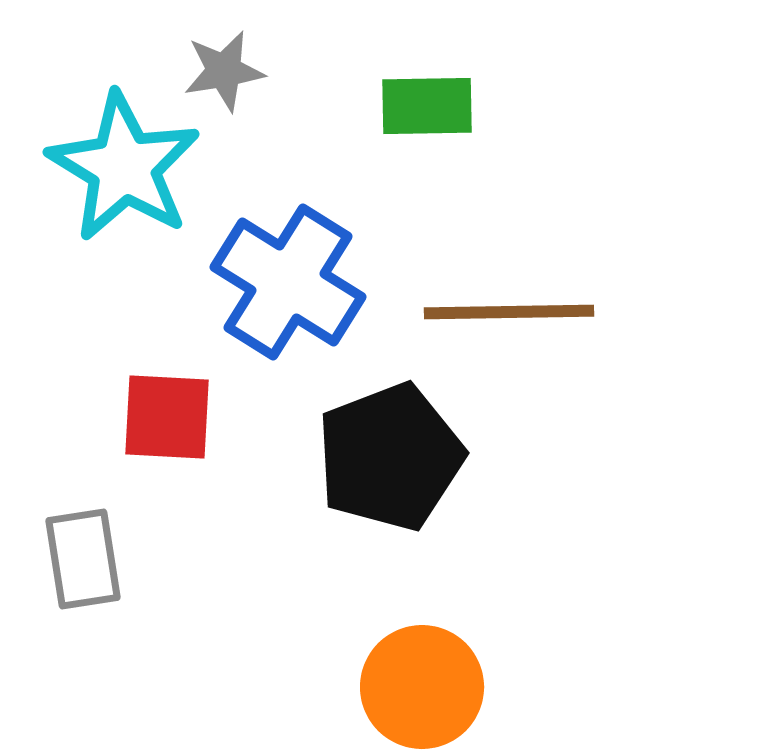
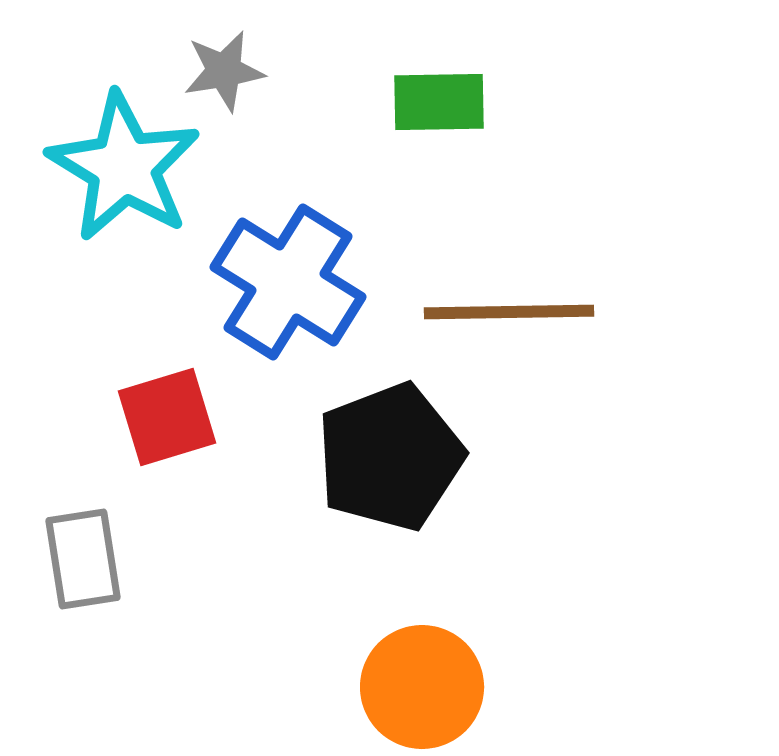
green rectangle: moved 12 px right, 4 px up
red square: rotated 20 degrees counterclockwise
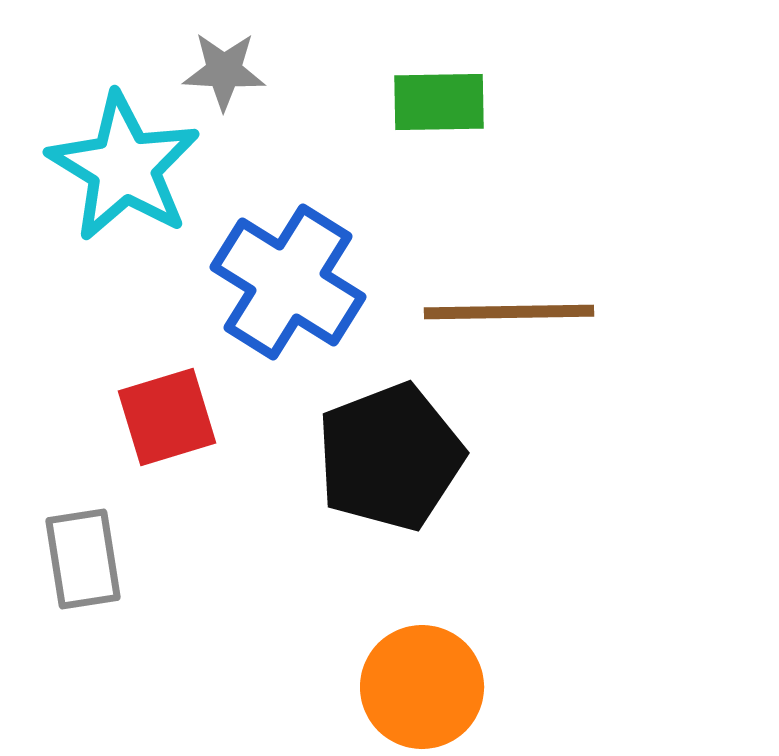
gray star: rotated 12 degrees clockwise
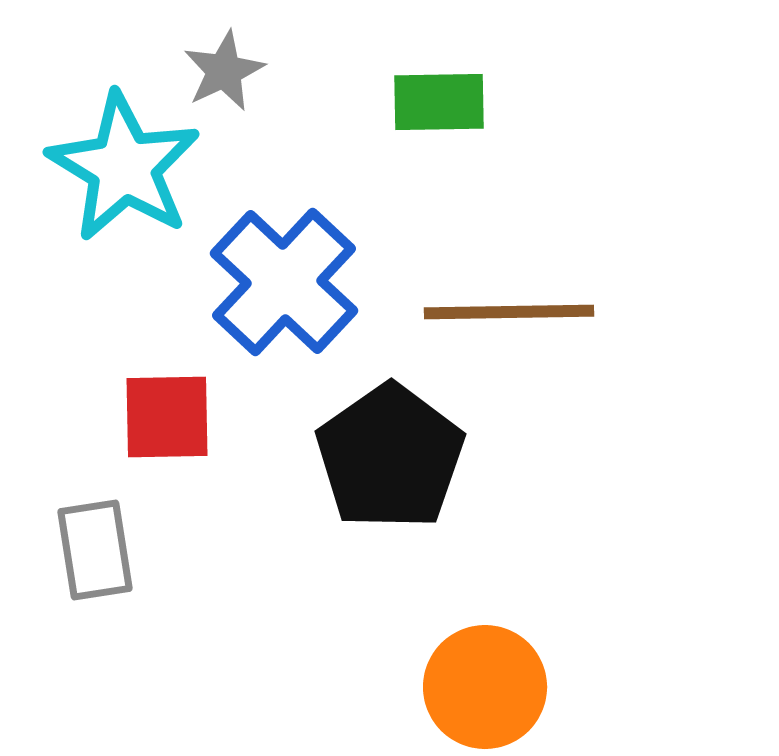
gray star: rotated 28 degrees counterclockwise
blue cross: moved 4 px left; rotated 11 degrees clockwise
red square: rotated 16 degrees clockwise
black pentagon: rotated 14 degrees counterclockwise
gray rectangle: moved 12 px right, 9 px up
orange circle: moved 63 px right
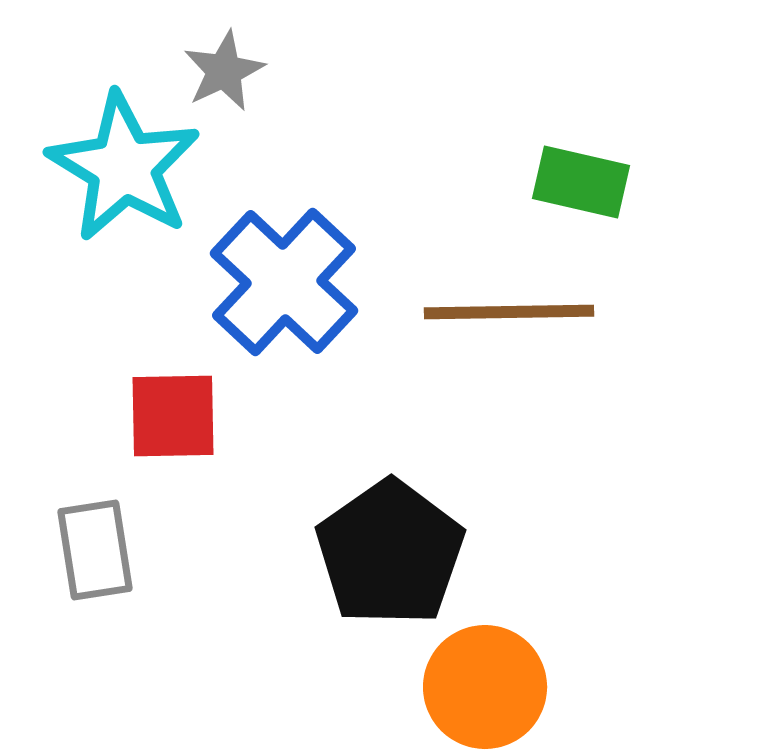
green rectangle: moved 142 px right, 80 px down; rotated 14 degrees clockwise
red square: moved 6 px right, 1 px up
black pentagon: moved 96 px down
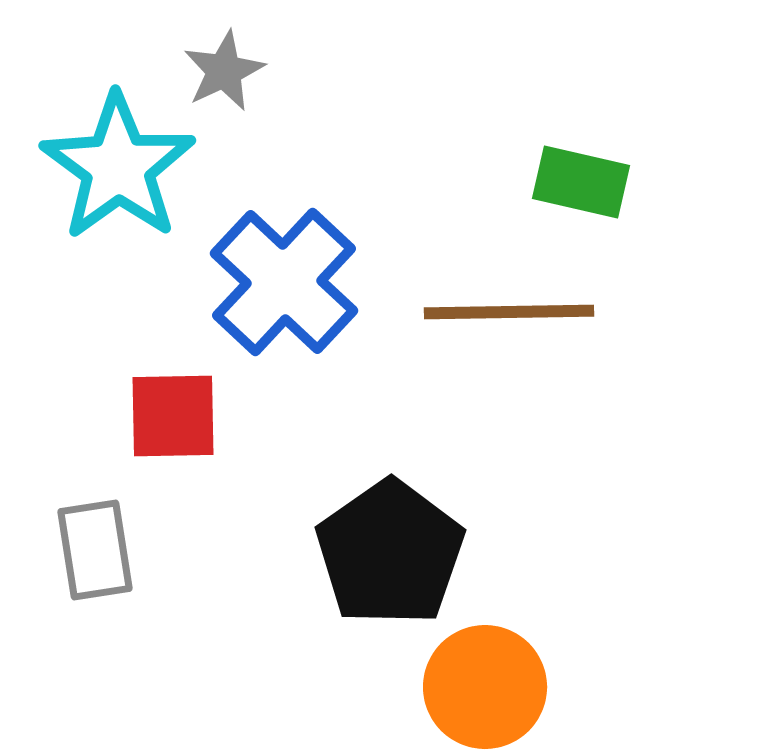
cyan star: moved 6 px left; rotated 5 degrees clockwise
